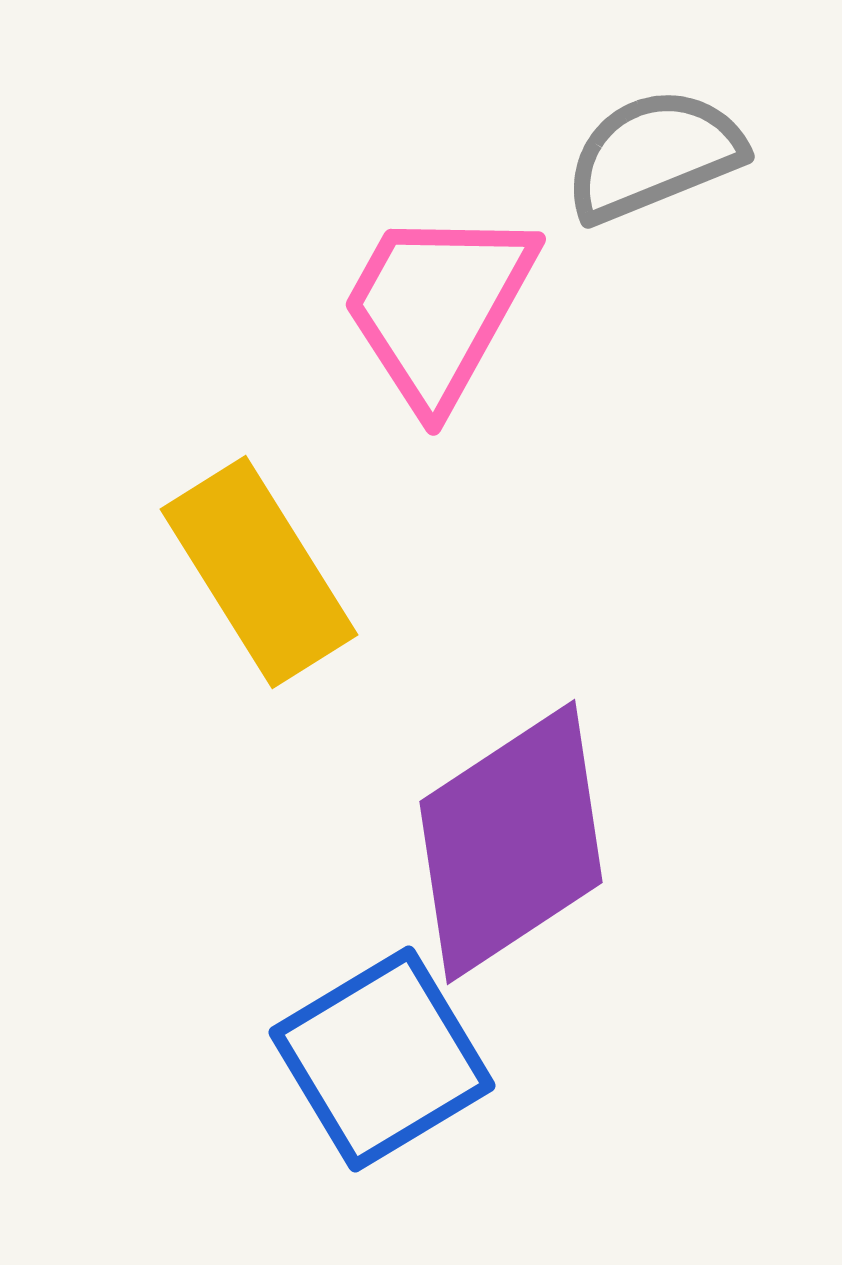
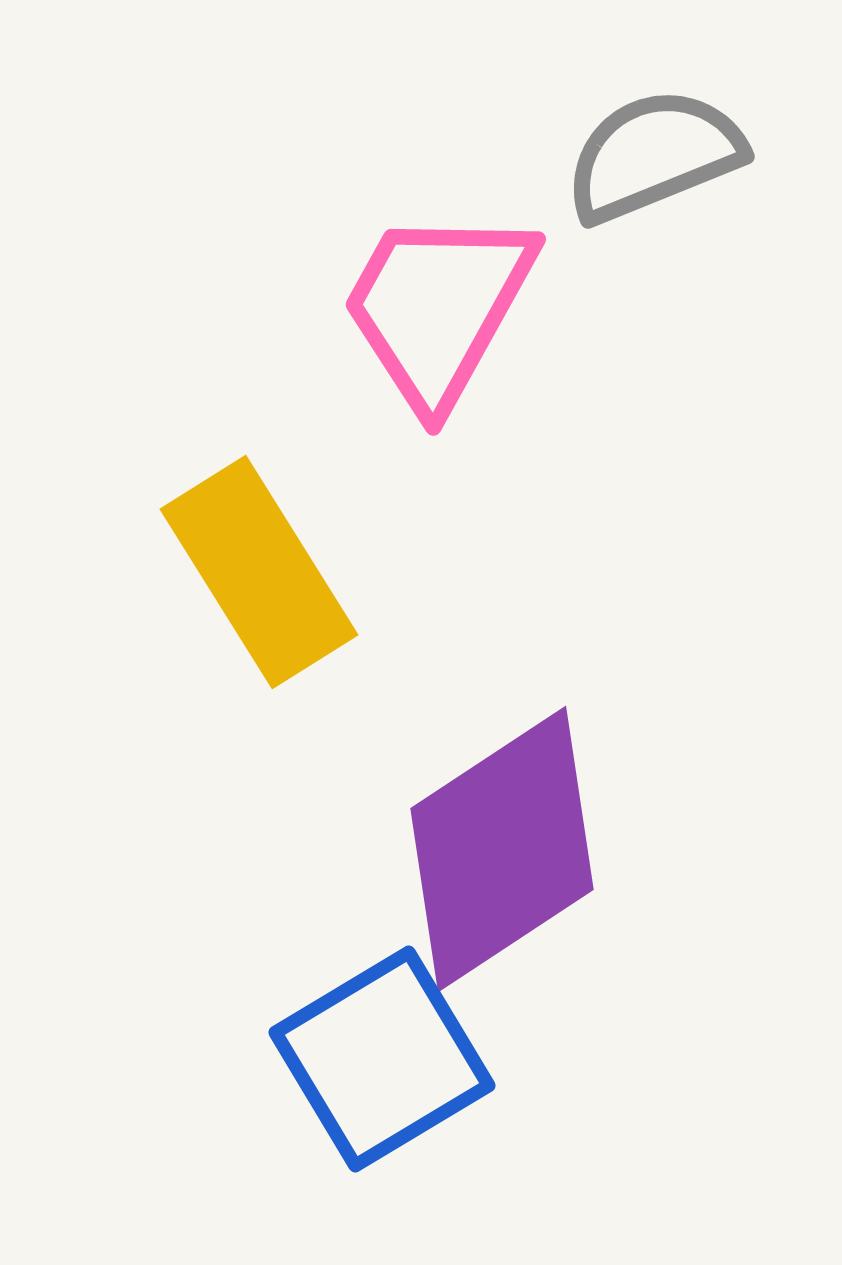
purple diamond: moved 9 px left, 7 px down
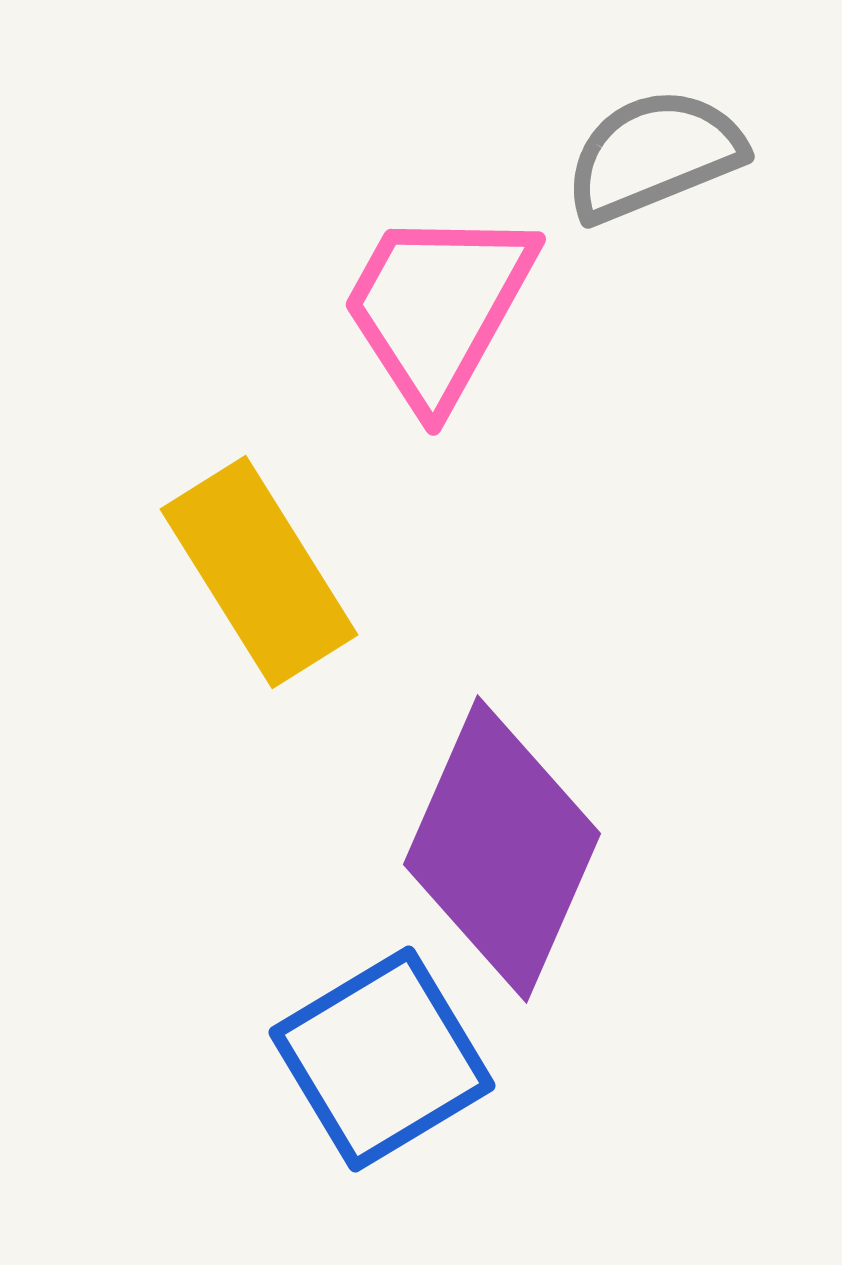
purple diamond: rotated 33 degrees counterclockwise
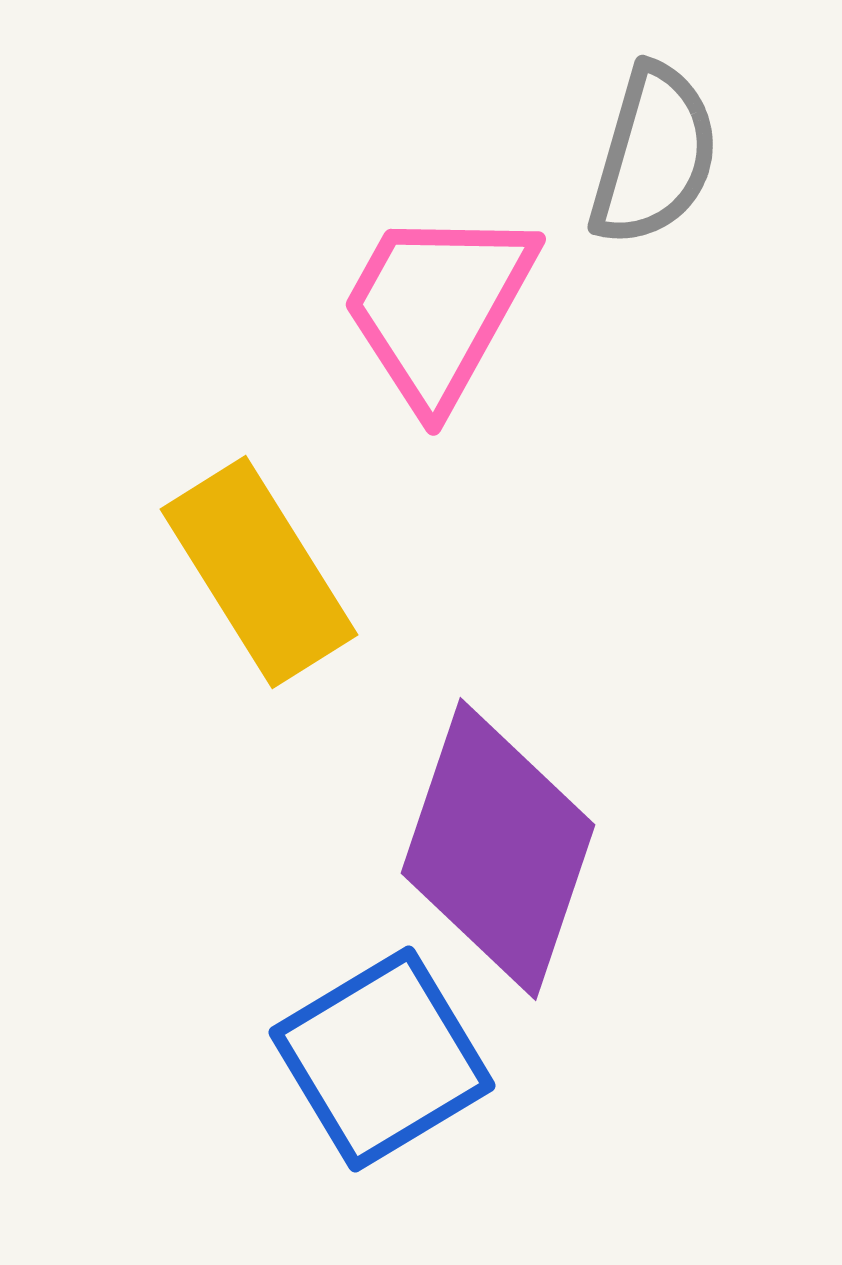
gray semicircle: rotated 128 degrees clockwise
purple diamond: moved 4 px left; rotated 5 degrees counterclockwise
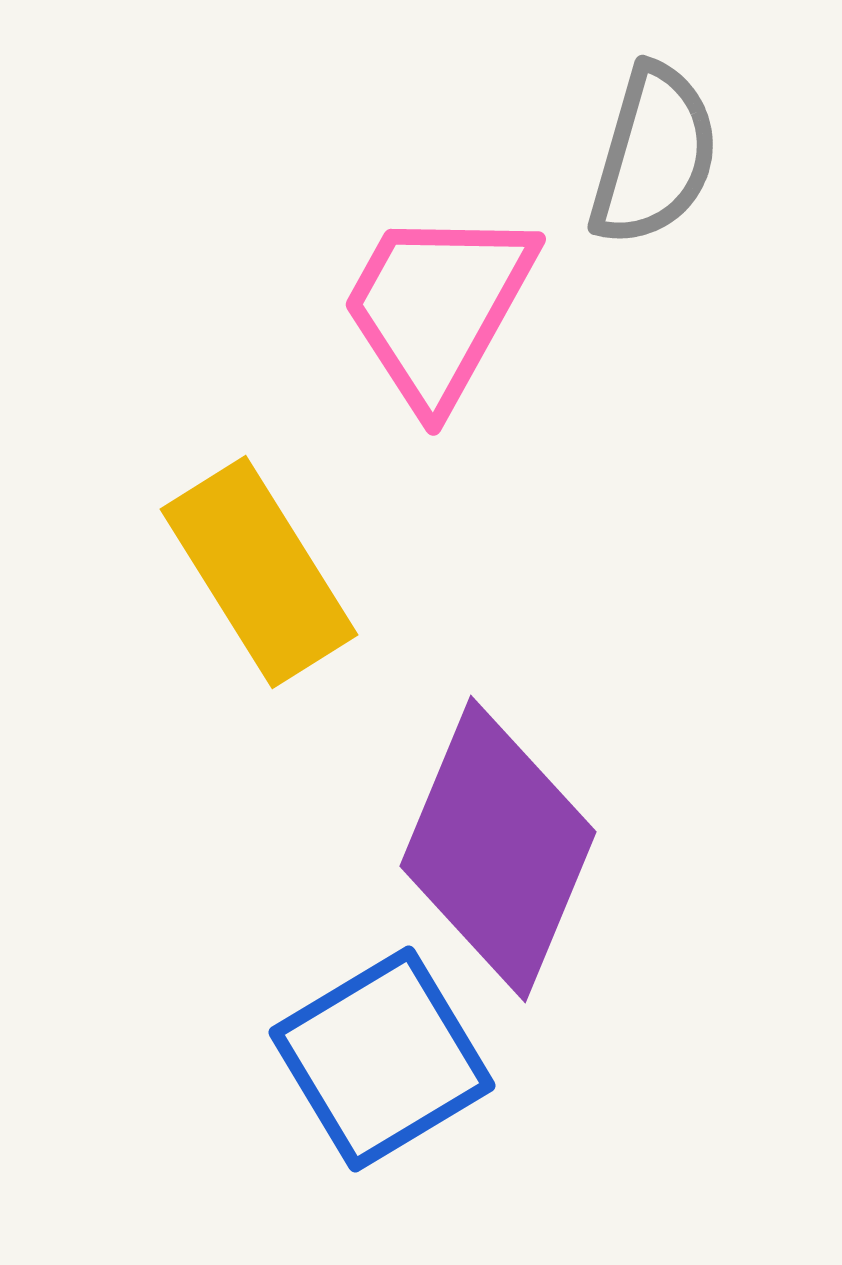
purple diamond: rotated 4 degrees clockwise
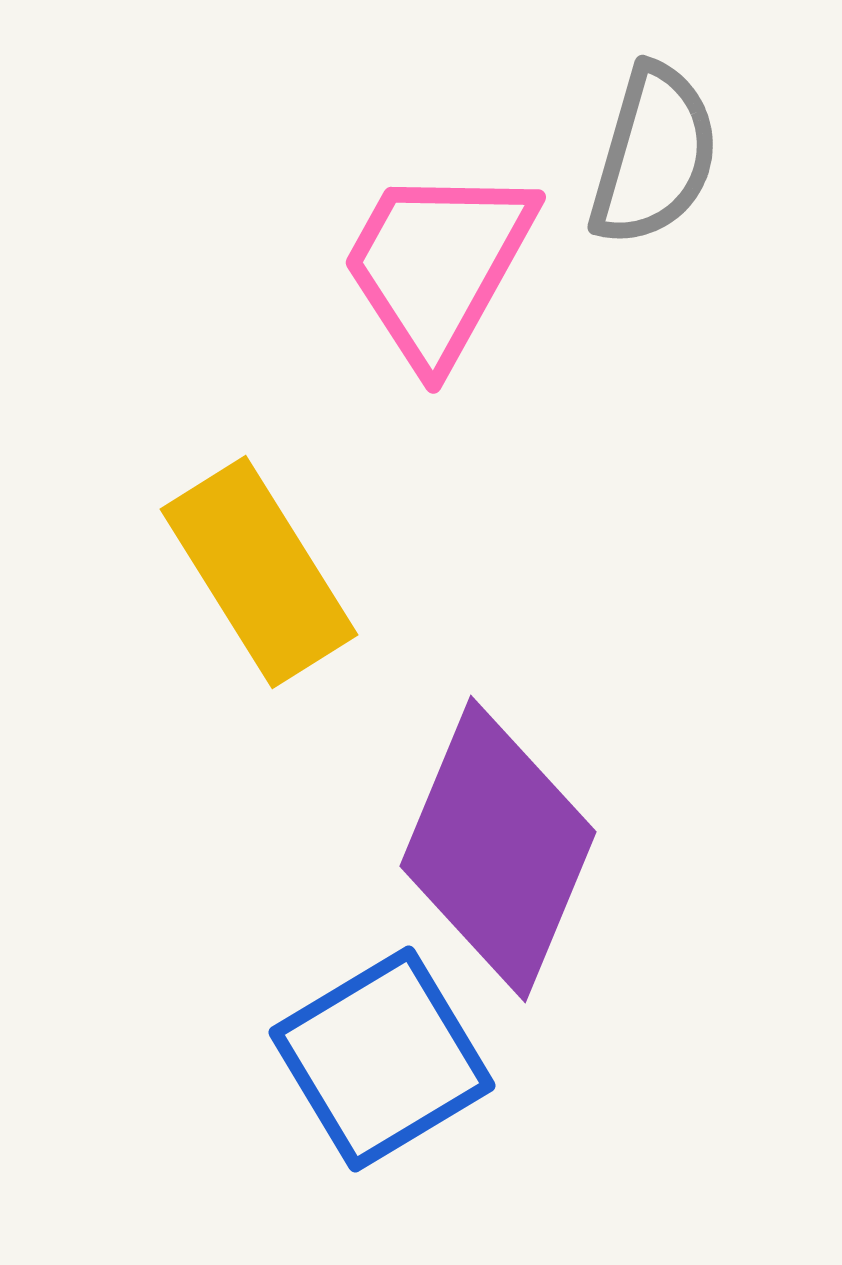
pink trapezoid: moved 42 px up
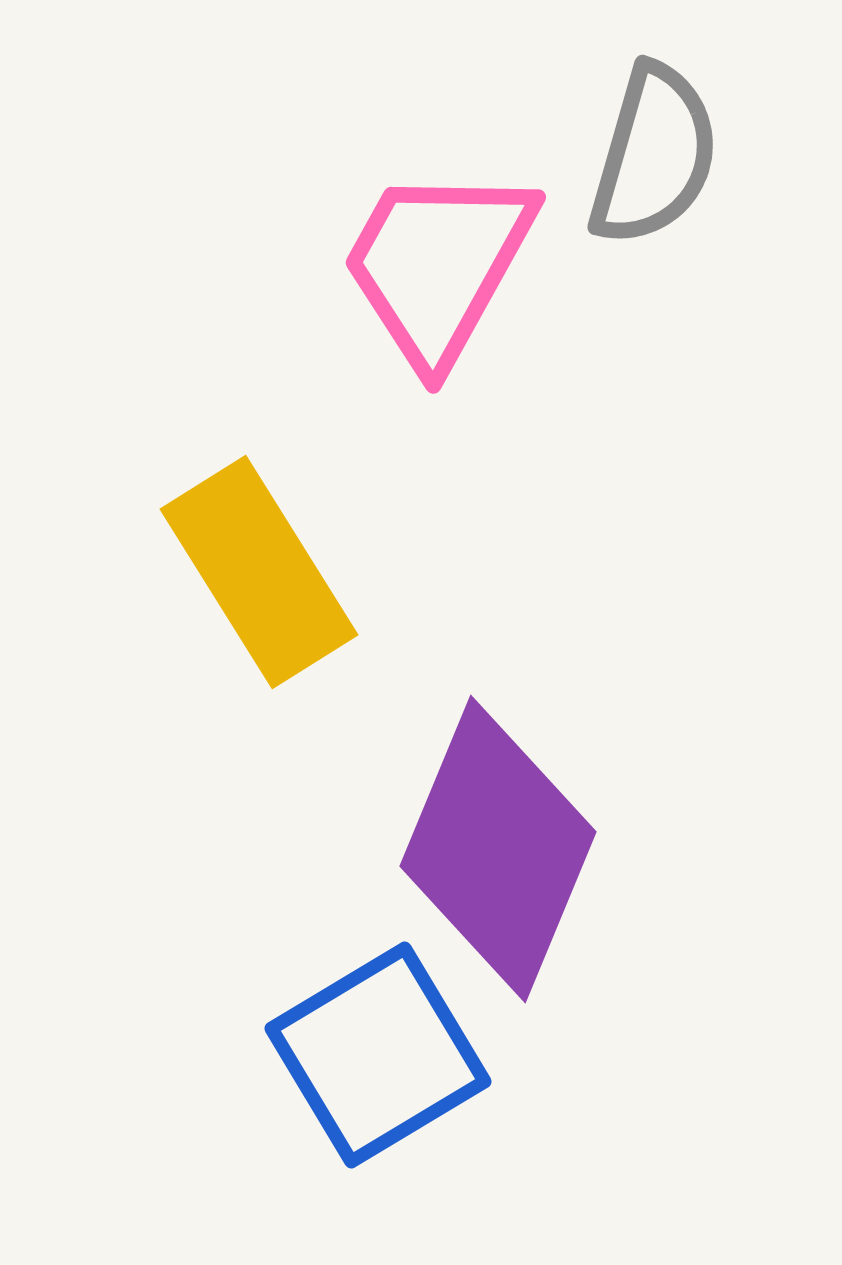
blue square: moved 4 px left, 4 px up
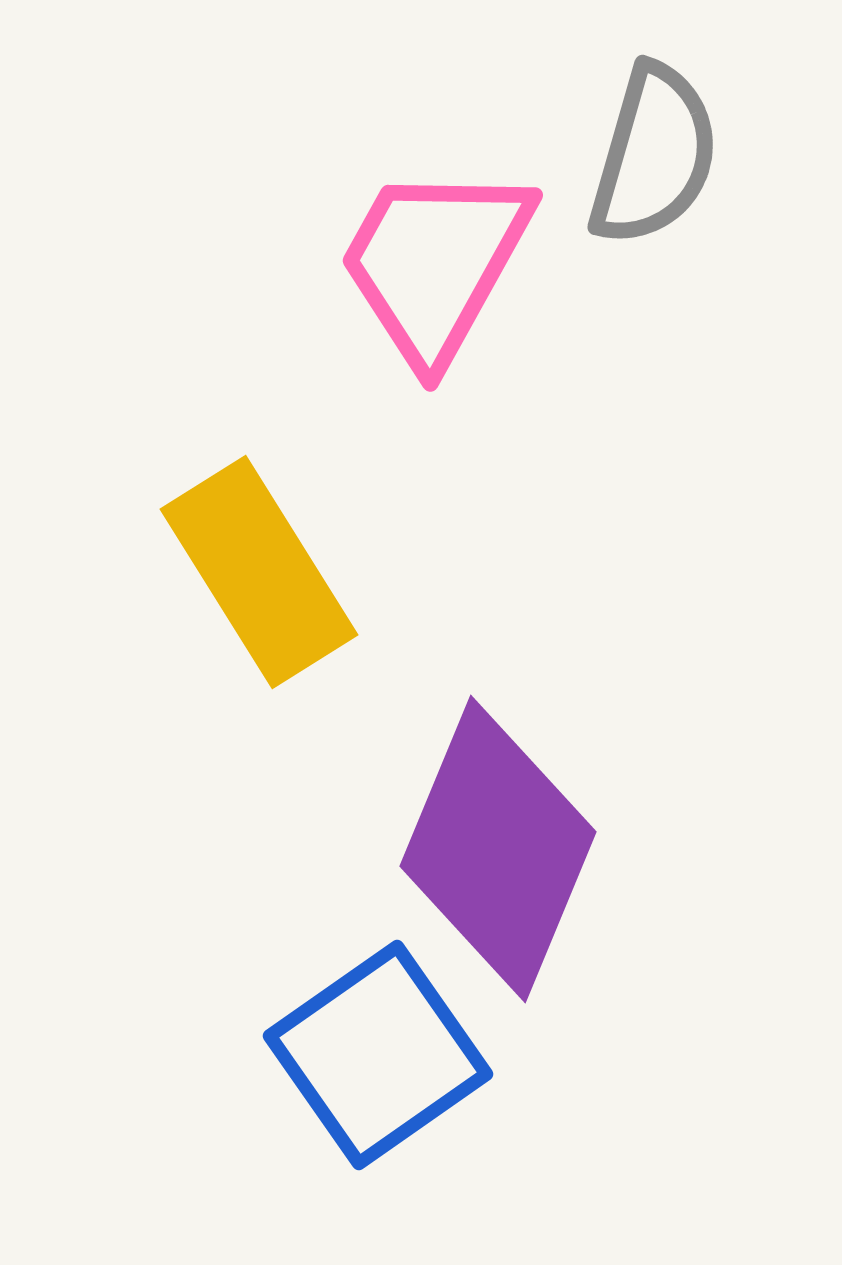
pink trapezoid: moved 3 px left, 2 px up
blue square: rotated 4 degrees counterclockwise
